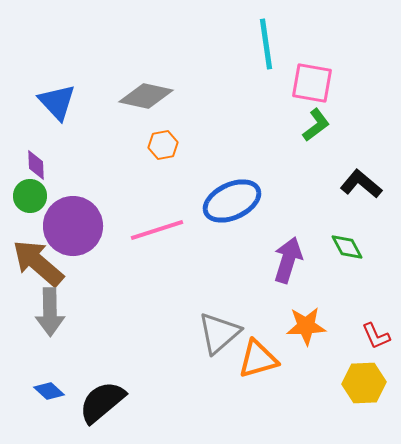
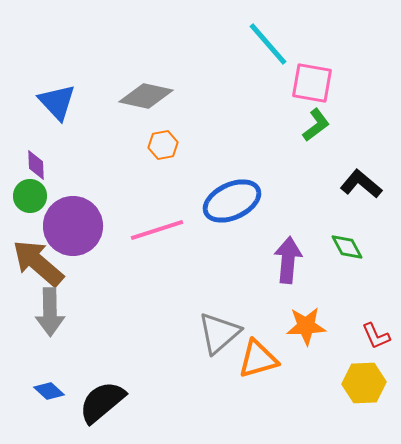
cyan line: moved 2 px right; rotated 33 degrees counterclockwise
purple arrow: rotated 12 degrees counterclockwise
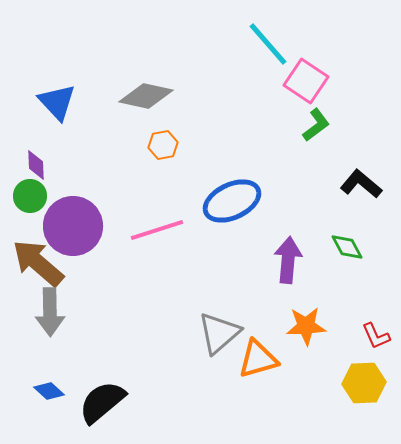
pink square: moved 6 px left, 2 px up; rotated 24 degrees clockwise
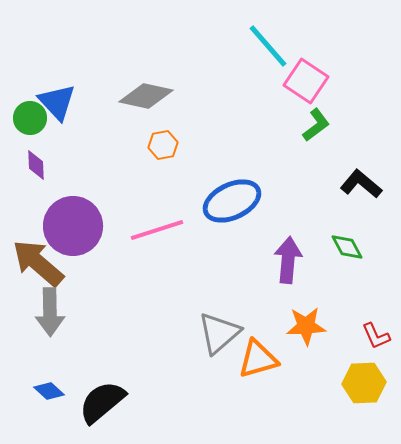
cyan line: moved 2 px down
green circle: moved 78 px up
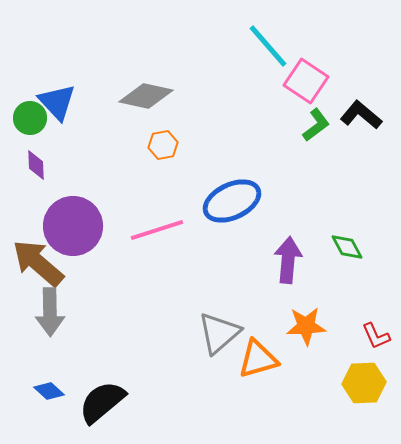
black L-shape: moved 69 px up
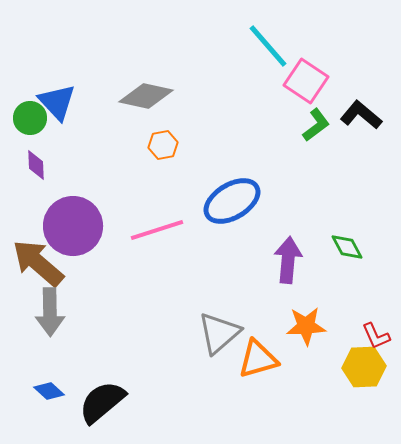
blue ellipse: rotated 6 degrees counterclockwise
yellow hexagon: moved 16 px up
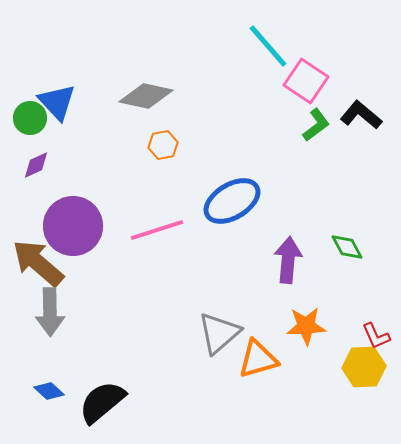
purple diamond: rotated 68 degrees clockwise
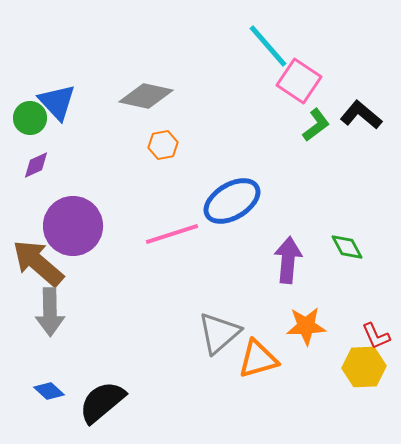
pink square: moved 7 px left
pink line: moved 15 px right, 4 px down
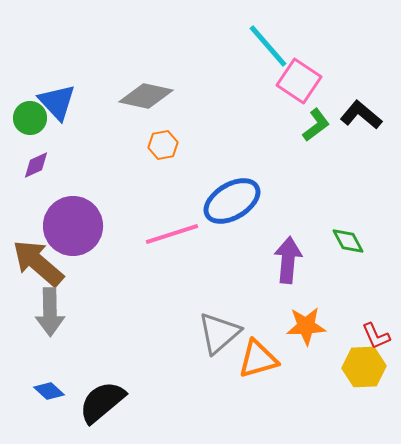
green diamond: moved 1 px right, 6 px up
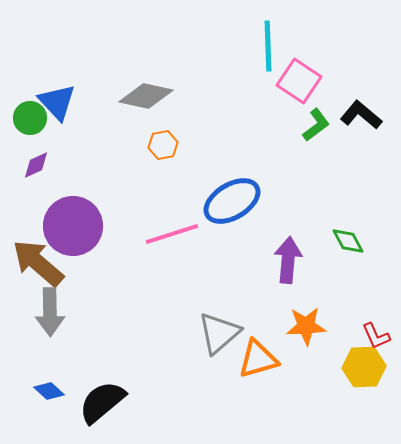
cyan line: rotated 39 degrees clockwise
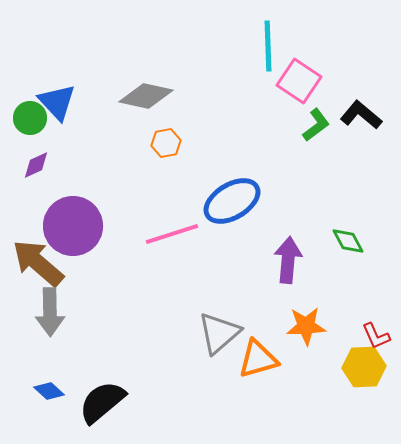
orange hexagon: moved 3 px right, 2 px up
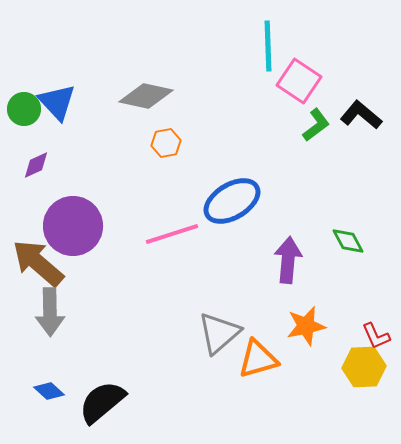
green circle: moved 6 px left, 9 px up
orange star: rotated 9 degrees counterclockwise
